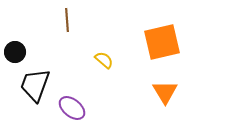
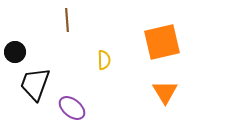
yellow semicircle: rotated 48 degrees clockwise
black trapezoid: moved 1 px up
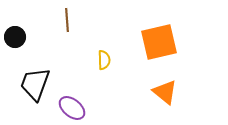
orange square: moved 3 px left
black circle: moved 15 px up
orange triangle: rotated 20 degrees counterclockwise
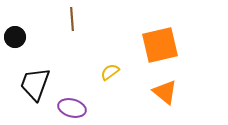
brown line: moved 5 px right, 1 px up
orange square: moved 1 px right, 3 px down
yellow semicircle: moved 6 px right, 12 px down; rotated 126 degrees counterclockwise
purple ellipse: rotated 24 degrees counterclockwise
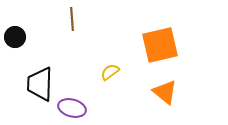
black trapezoid: moved 5 px right; rotated 18 degrees counterclockwise
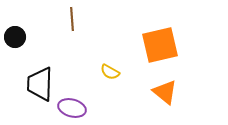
yellow semicircle: rotated 114 degrees counterclockwise
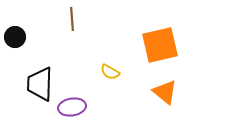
purple ellipse: moved 1 px up; rotated 24 degrees counterclockwise
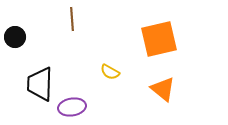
orange square: moved 1 px left, 6 px up
orange triangle: moved 2 px left, 3 px up
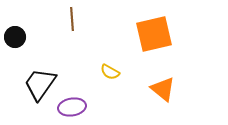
orange square: moved 5 px left, 5 px up
black trapezoid: rotated 33 degrees clockwise
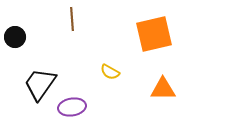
orange triangle: rotated 40 degrees counterclockwise
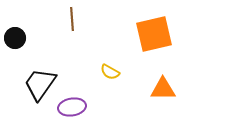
black circle: moved 1 px down
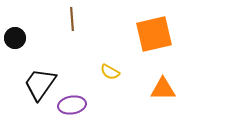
purple ellipse: moved 2 px up
